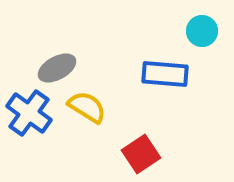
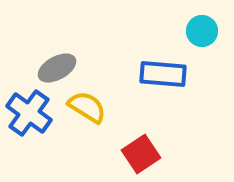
blue rectangle: moved 2 px left
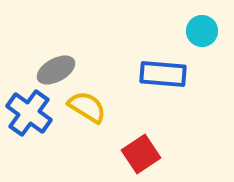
gray ellipse: moved 1 px left, 2 px down
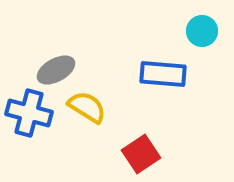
blue cross: rotated 21 degrees counterclockwise
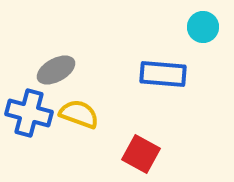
cyan circle: moved 1 px right, 4 px up
yellow semicircle: moved 8 px left, 7 px down; rotated 12 degrees counterclockwise
red square: rotated 27 degrees counterclockwise
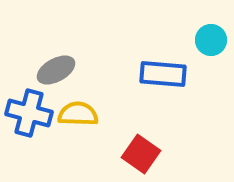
cyan circle: moved 8 px right, 13 px down
yellow semicircle: moved 1 px left; rotated 18 degrees counterclockwise
red square: rotated 6 degrees clockwise
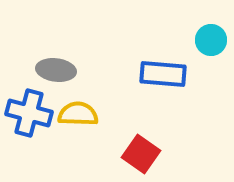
gray ellipse: rotated 36 degrees clockwise
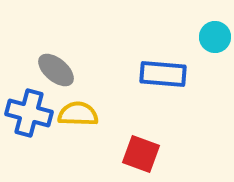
cyan circle: moved 4 px right, 3 px up
gray ellipse: rotated 33 degrees clockwise
red square: rotated 15 degrees counterclockwise
